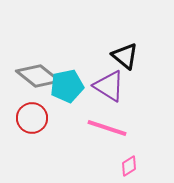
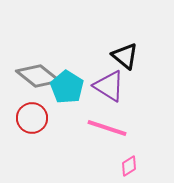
cyan pentagon: moved 1 px down; rotated 28 degrees counterclockwise
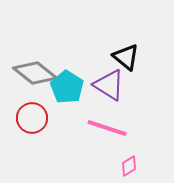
black triangle: moved 1 px right, 1 px down
gray diamond: moved 3 px left, 3 px up
purple triangle: moved 1 px up
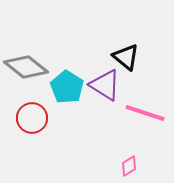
gray diamond: moved 9 px left, 6 px up
purple triangle: moved 4 px left
pink line: moved 38 px right, 15 px up
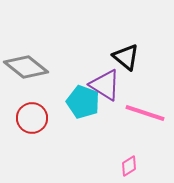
cyan pentagon: moved 16 px right, 15 px down; rotated 12 degrees counterclockwise
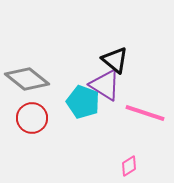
black triangle: moved 11 px left, 3 px down
gray diamond: moved 1 px right, 12 px down
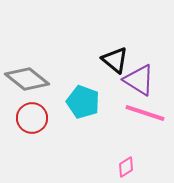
purple triangle: moved 34 px right, 5 px up
pink diamond: moved 3 px left, 1 px down
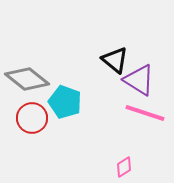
cyan pentagon: moved 18 px left
pink diamond: moved 2 px left
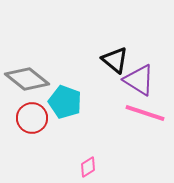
pink diamond: moved 36 px left
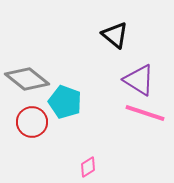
black triangle: moved 25 px up
red circle: moved 4 px down
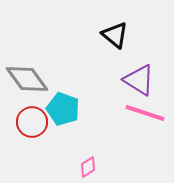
gray diamond: rotated 15 degrees clockwise
cyan pentagon: moved 2 px left, 7 px down
